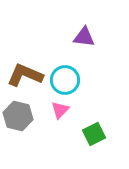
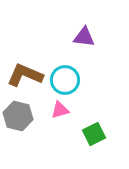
pink triangle: rotated 30 degrees clockwise
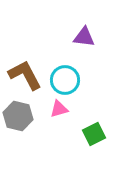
brown L-shape: rotated 39 degrees clockwise
pink triangle: moved 1 px left, 1 px up
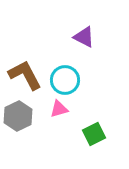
purple triangle: rotated 20 degrees clockwise
gray hexagon: rotated 20 degrees clockwise
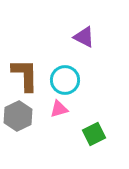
brown L-shape: rotated 27 degrees clockwise
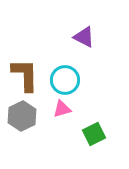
pink triangle: moved 3 px right
gray hexagon: moved 4 px right
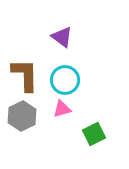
purple triangle: moved 22 px left; rotated 10 degrees clockwise
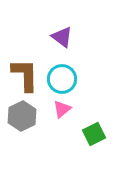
cyan circle: moved 3 px left, 1 px up
pink triangle: rotated 24 degrees counterclockwise
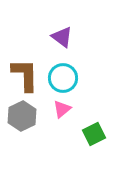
cyan circle: moved 1 px right, 1 px up
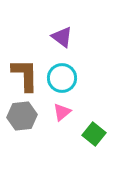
cyan circle: moved 1 px left
pink triangle: moved 3 px down
gray hexagon: rotated 20 degrees clockwise
green square: rotated 25 degrees counterclockwise
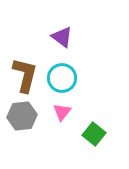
brown L-shape: rotated 15 degrees clockwise
pink triangle: rotated 12 degrees counterclockwise
